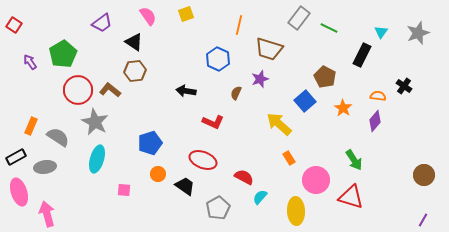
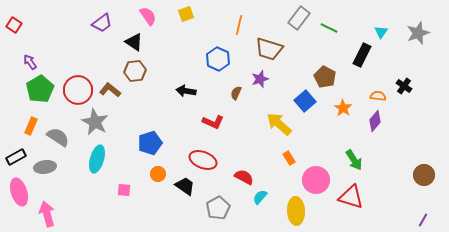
green pentagon at (63, 54): moved 23 px left, 35 px down
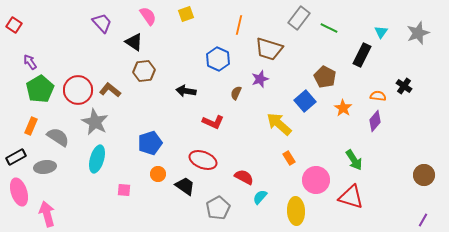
purple trapezoid at (102, 23): rotated 95 degrees counterclockwise
brown hexagon at (135, 71): moved 9 px right
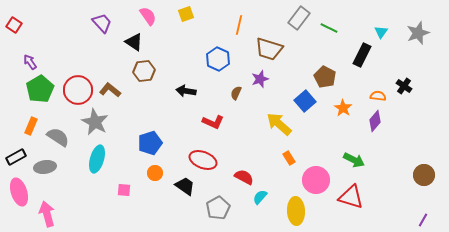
green arrow at (354, 160): rotated 30 degrees counterclockwise
orange circle at (158, 174): moved 3 px left, 1 px up
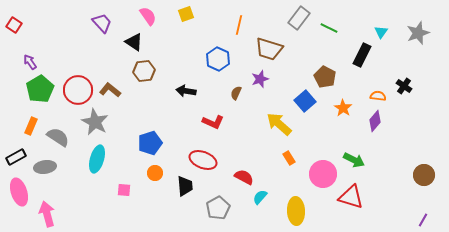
pink circle at (316, 180): moved 7 px right, 6 px up
black trapezoid at (185, 186): rotated 50 degrees clockwise
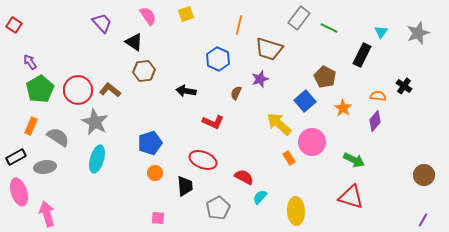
pink circle at (323, 174): moved 11 px left, 32 px up
pink square at (124, 190): moved 34 px right, 28 px down
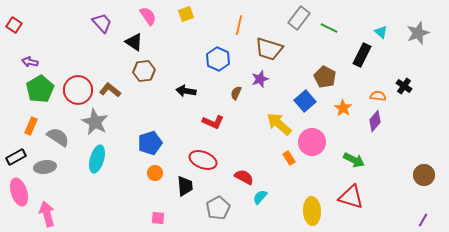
cyan triangle at (381, 32): rotated 24 degrees counterclockwise
purple arrow at (30, 62): rotated 42 degrees counterclockwise
yellow ellipse at (296, 211): moved 16 px right
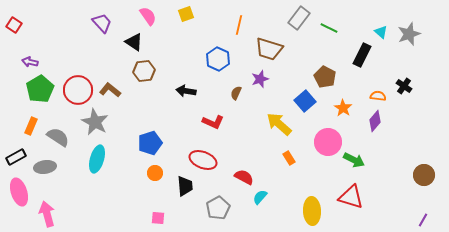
gray star at (418, 33): moved 9 px left, 1 px down
pink circle at (312, 142): moved 16 px right
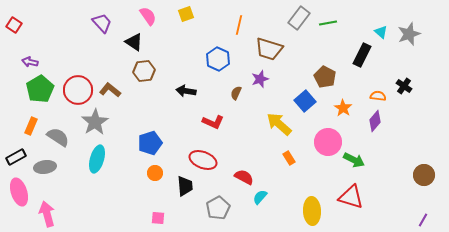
green line at (329, 28): moved 1 px left, 5 px up; rotated 36 degrees counterclockwise
gray star at (95, 122): rotated 12 degrees clockwise
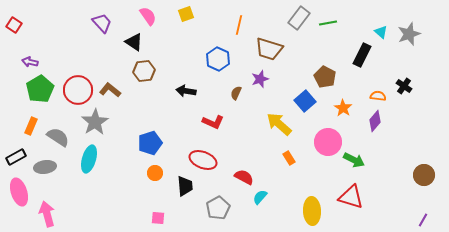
cyan ellipse at (97, 159): moved 8 px left
